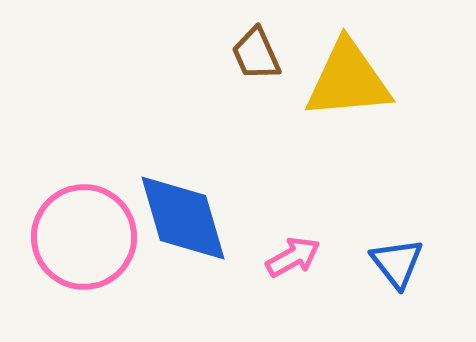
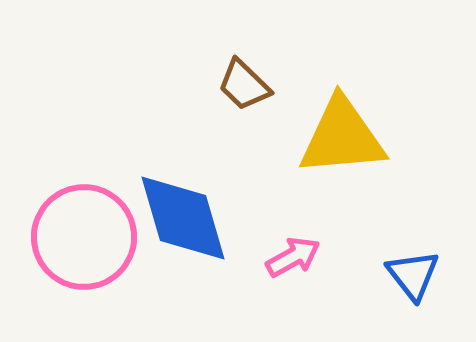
brown trapezoid: moved 12 px left, 31 px down; rotated 22 degrees counterclockwise
yellow triangle: moved 6 px left, 57 px down
blue triangle: moved 16 px right, 12 px down
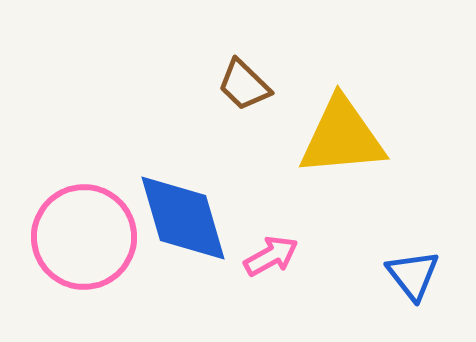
pink arrow: moved 22 px left, 1 px up
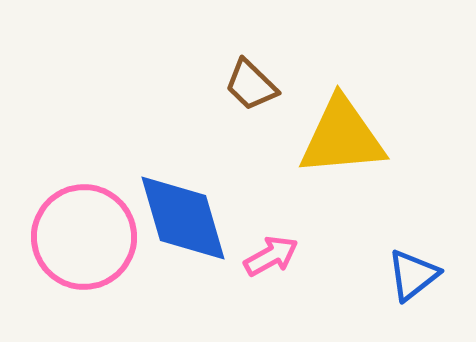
brown trapezoid: moved 7 px right
blue triangle: rotated 30 degrees clockwise
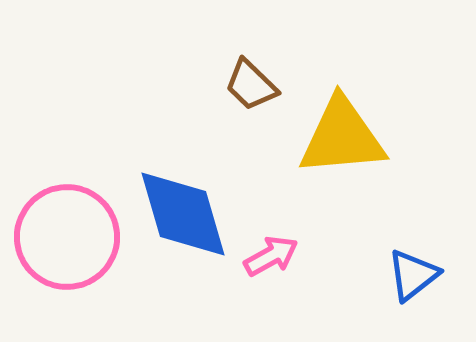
blue diamond: moved 4 px up
pink circle: moved 17 px left
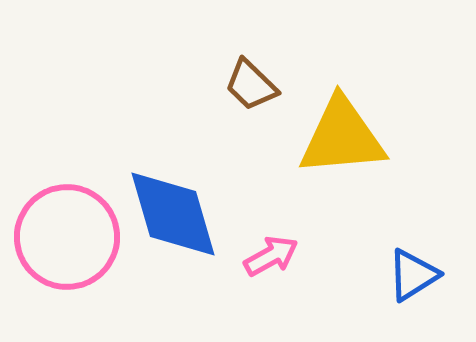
blue diamond: moved 10 px left
blue triangle: rotated 6 degrees clockwise
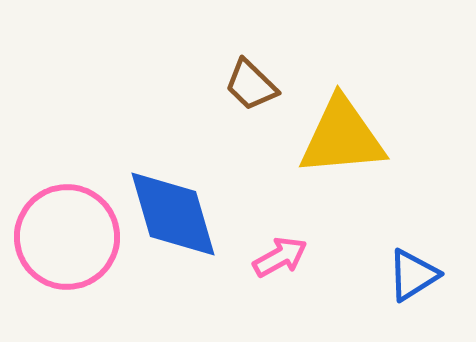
pink arrow: moved 9 px right, 1 px down
